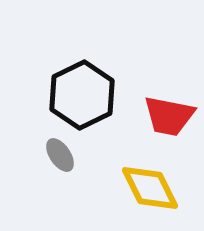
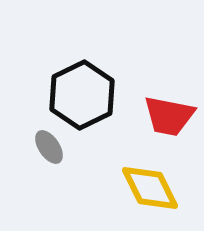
gray ellipse: moved 11 px left, 8 px up
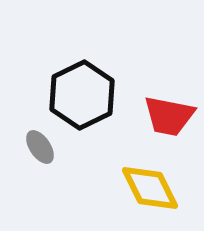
gray ellipse: moved 9 px left
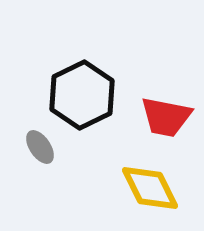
red trapezoid: moved 3 px left, 1 px down
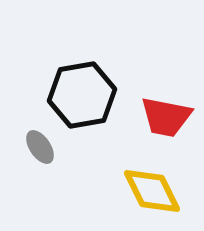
black hexagon: rotated 16 degrees clockwise
yellow diamond: moved 2 px right, 3 px down
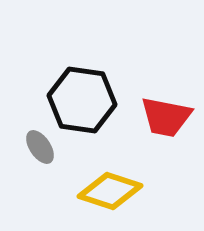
black hexagon: moved 5 px down; rotated 18 degrees clockwise
yellow diamond: moved 42 px left; rotated 46 degrees counterclockwise
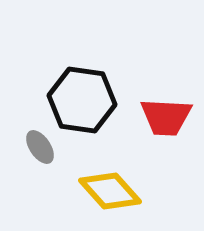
red trapezoid: rotated 8 degrees counterclockwise
yellow diamond: rotated 30 degrees clockwise
